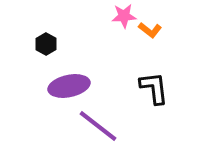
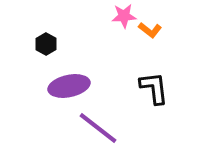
purple line: moved 2 px down
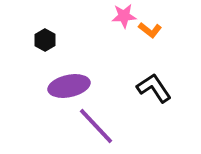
black hexagon: moved 1 px left, 4 px up
black L-shape: rotated 27 degrees counterclockwise
purple line: moved 2 px left, 2 px up; rotated 9 degrees clockwise
